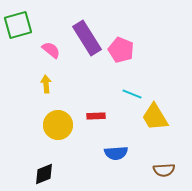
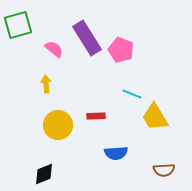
pink semicircle: moved 3 px right, 1 px up
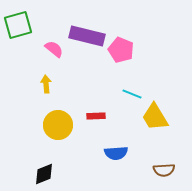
purple rectangle: moved 2 px up; rotated 44 degrees counterclockwise
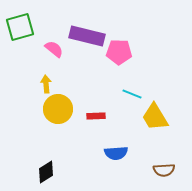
green square: moved 2 px right, 2 px down
pink pentagon: moved 2 px left, 2 px down; rotated 20 degrees counterclockwise
yellow circle: moved 16 px up
black diamond: moved 2 px right, 2 px up; rotated 10 degrees counterclockwise
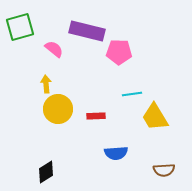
purple rectangle: moved 5 px up
cyan line: rotated 30 degrees counterclockwise
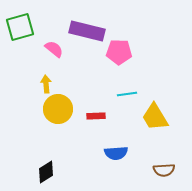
cyan line: moved 5 px left
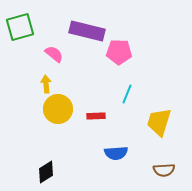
pink semicircle: moved 5 px down
cyan line: rotated 60 degrees counterclockwise
yellow trapezoid: moved 4 px right, 5 px down; rotated 48 degrees clockwise
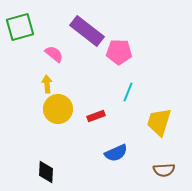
purple rectangle: rotated 24 degrees clockwise
yellow arrow: moved 1 px right
cyan line: moved 1 px right, 2 px up
red rectangle: rotated 18 degrees counterclockwise
blue semicircle: rotated 20 degrees counterclockwise
black diamond: rotated 55 degrees counterclockwise
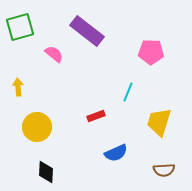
pink pentagon: moved 32 px right
yellow arrow: moved 29 px left, 3 px down
yellow circle: moved 21 px left, 18 px down
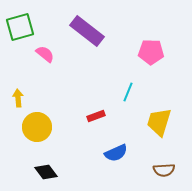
pink semicircle: moved 9 px left
yellow arrow: moved 11 px down
black diamond: rotated 40 degrees counterclockwise
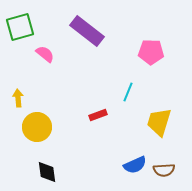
red rectangle: moved 2 px right, 1 px up
blue semicircle: moved 19 px right, 12 px down
black diamond: moved 1 px right; rotated 30 degrees clockwise
